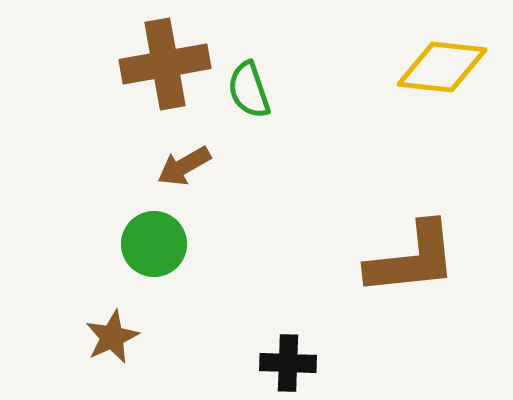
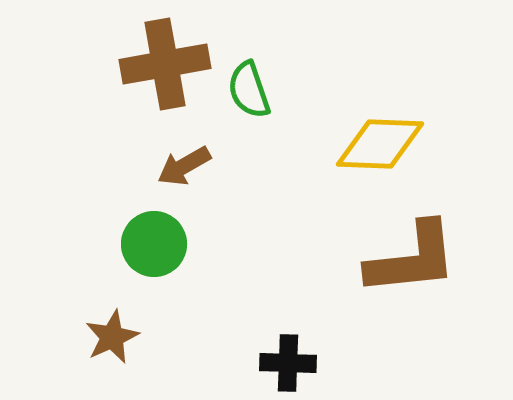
yellow diamond: moved 62 px left, 77 px down; rotated 4 degrees counterclockwise
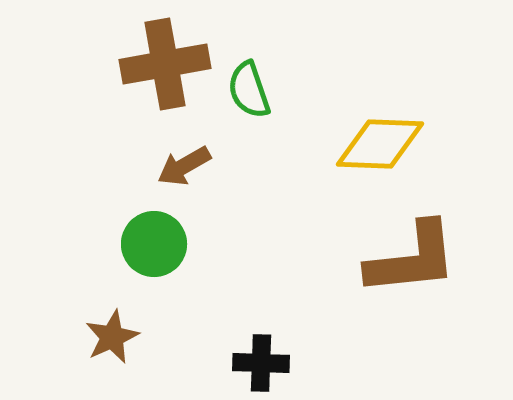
black cross: moved 27 px left
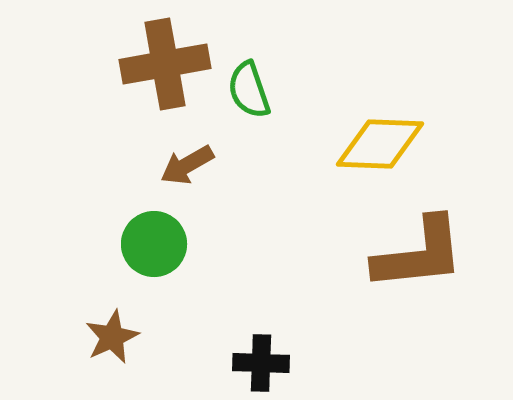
brown arrow: moved 3 px right, 1 px up
brown L-shape: moved 7 px right, 5 px up
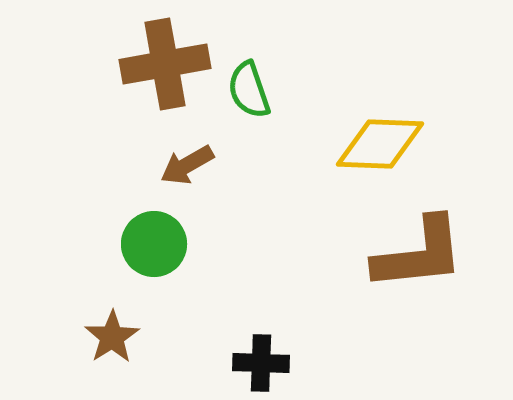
brown star: rotated 8 degrees counterclockwise
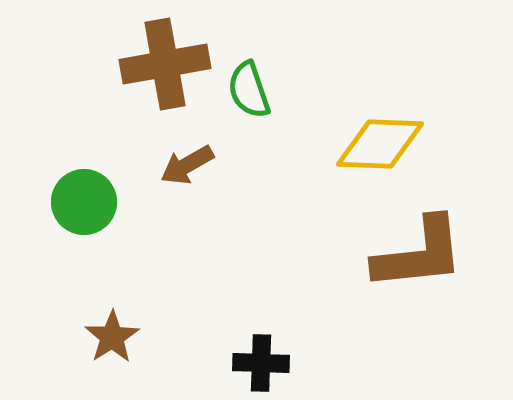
green circle: moved 70 px left, 42 px up
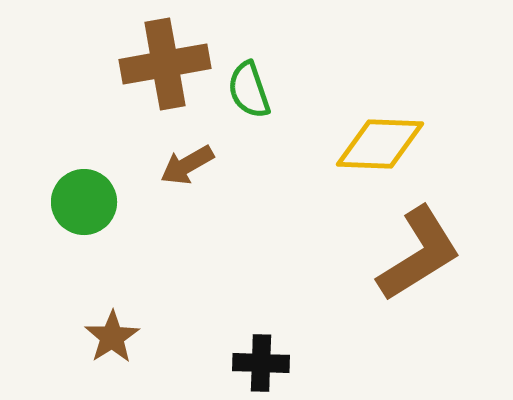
brown L-shape: rotated 26 degrees counterclockwise
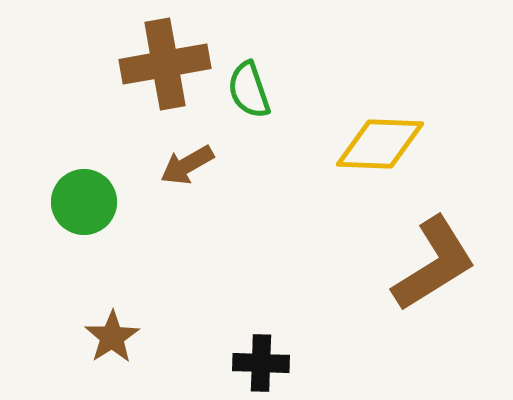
brown L-shape: moved 15 px right, 10 px down
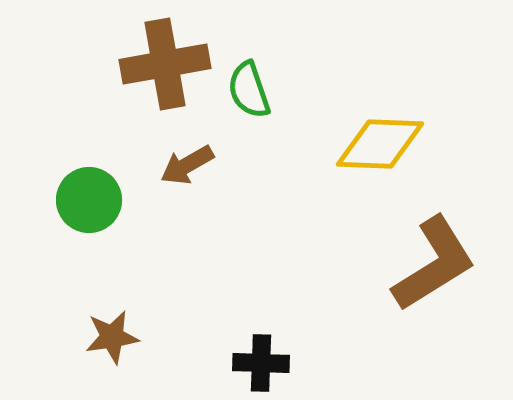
green circle: moved 5 px right, 2 px up
brown star: rotated 24 degrees clockwise
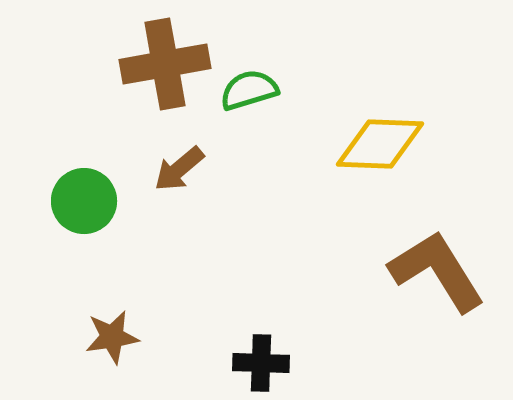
green semicircle: rotated 92 degrees clockwise
brown arrow: moved 8 px left, 4 px down; rotated 10 degrees counterclockwise
green circle: moved 5 px left, 1 px down
brown L-shape: moved 3 px right, 7 px down; rotated 90 degrees counterclockwise
